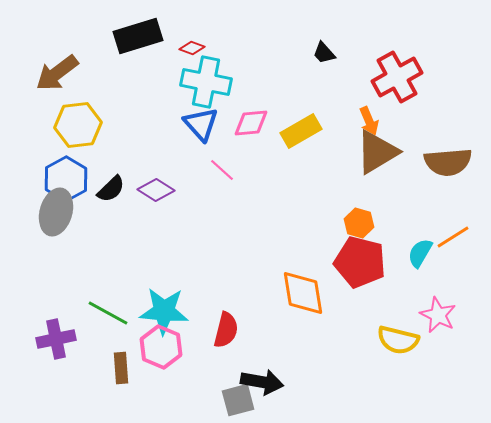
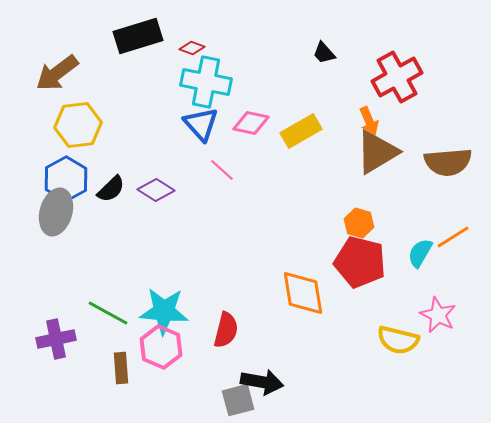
pink diamond: rotated 18 degrees clockwise
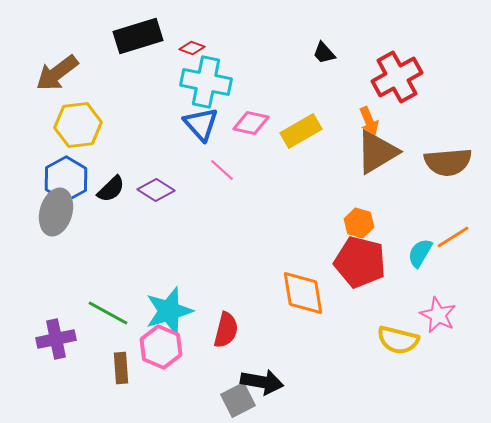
cyan star: moved 5 px right; rotated 21 degrees counterclockwise
gray square: rotated 12 degrees counterclockwise
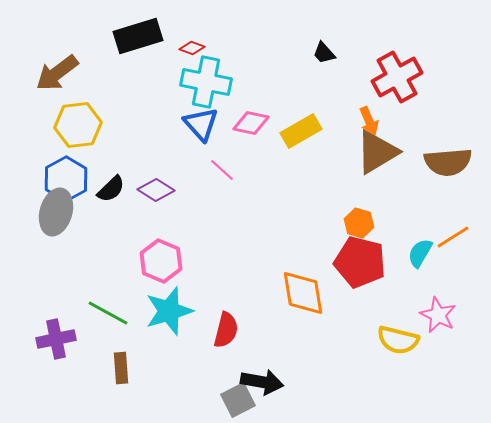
pink hexagon: moved 86 px up
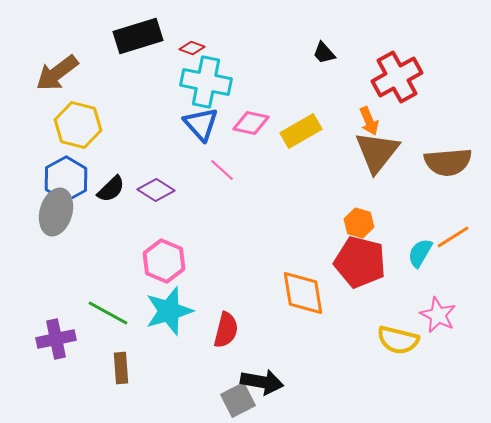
yellow hexagon: rotated 21 degrees clockwise
brown triangle: rotated 21 degrees counterclockwise
pink hexagon: moved 3 px right
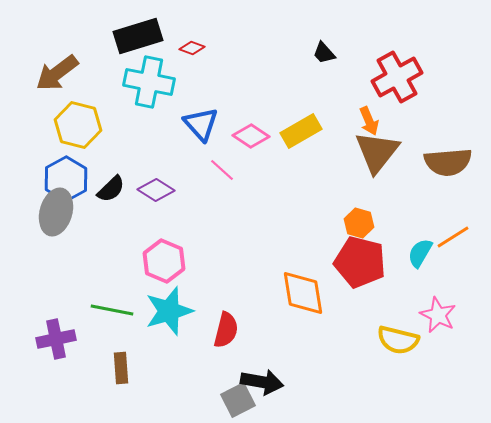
cyan cross: moved 57 px left
pink diamond: moved 13 px down; rotated 21 degrees clockwise
green line: moved 4 px right, 3 px up; rotated 18 degrees counterclockwise
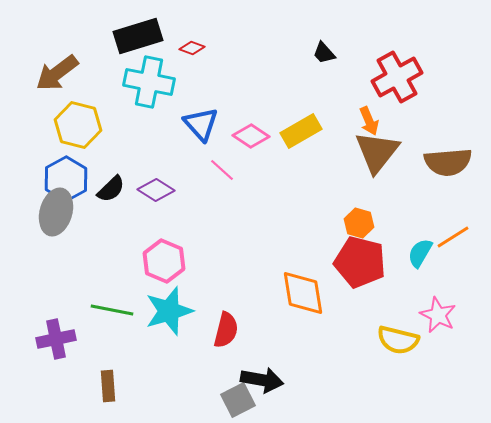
brown rectangle: moved 13 px left, 18 px down
black arrow: moved 2 px up
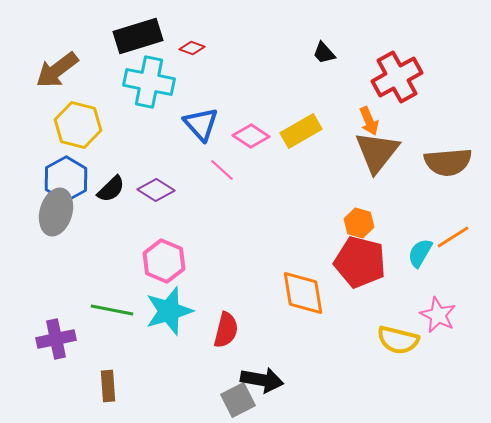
brown arrow: moved 3 px up
